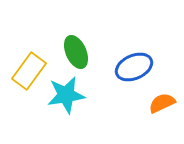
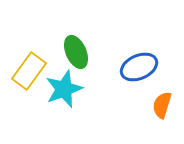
blue ellipse: moved 5 px right
cyan star: moved 2 px left, 6 px up; rotated 12 degrees counterclockwise
orange semicircle: moved 2 px down; rotated 48 degrees counterclockwise
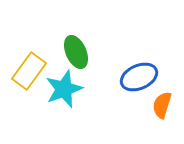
blue ellipse: moved 10 px down
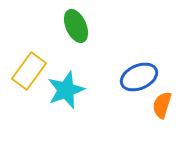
green ellipse: moved 26 px up
cyan star: moved 2 px right, 1 px down
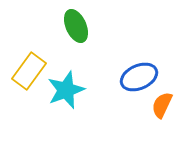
orange semicircle: rotated 8 degrees clockwise
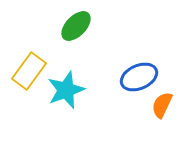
green ellipse: rotated 68 degrees clockwise
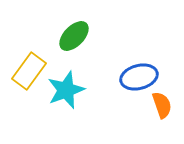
green ellipse: moved 2 px left, 10 px down
blue ellipse: rotated 9 degrees clockwise
orange semicircle: rotated 136 degrees clockwise
